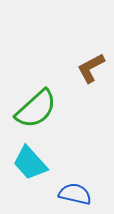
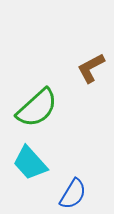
green semicircle: moved 1 px right, 1 px up
blue semicircle: moved 2 px left; rotated 108 degrees clockwise
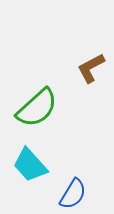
cyan trapezoid: moved 2 px down
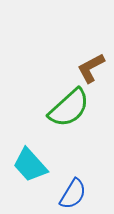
green semicircle: moved 32 px right
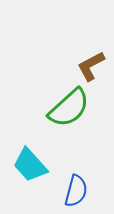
brown L-shape: moved 2 px up
blue semicircle: moved 3 px right, 3 px up; rotated 16 degrees counterclockwise
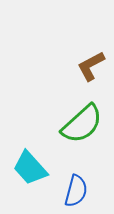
green semicircle: moved 13 px right, 16 px down
cyan trapezoid: moved 3 px down
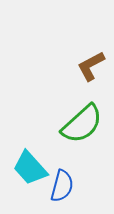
blue semicircle: moved 14 px left, 5 px up
